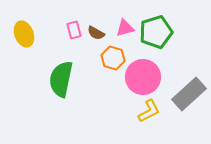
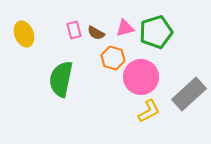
pink circle: moved 2 px left
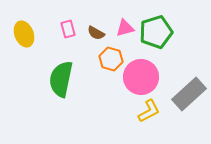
pink rectangle: moved 6 px left, 1 px up
orange hexagon: moved 2 px left, 1 px down
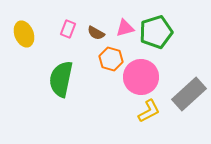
pink rectangle: rotated 36 degrees clockwise
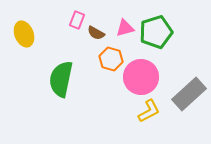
pink rectangle: moved 9 px right, 9 px up
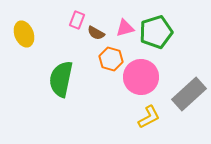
yellow L-shape: moved 6 px down
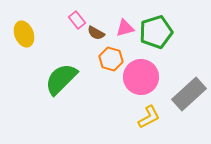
pink rectangle: rotated 60 degrees counterclockwise
green semicircle: rotated 33 degrees clockwise
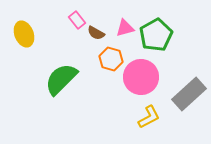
green pentagon: moved 3 px down; rotated 12 degrees counterclockwise
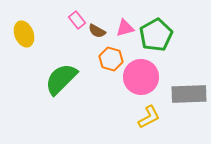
brown semicircle: moved 1 px right, 2 px up
gray rectangle: rotated 40 degrees clockwise
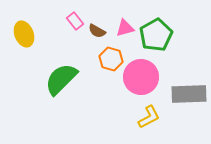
pink rectangle: moved 2 px left, 1 px down
